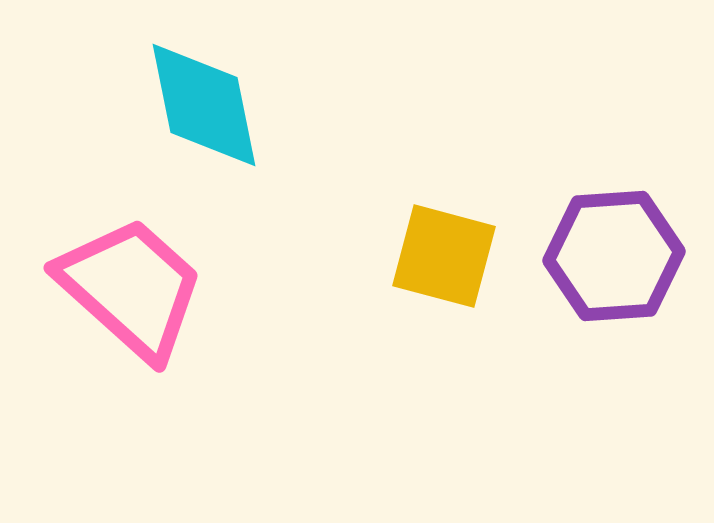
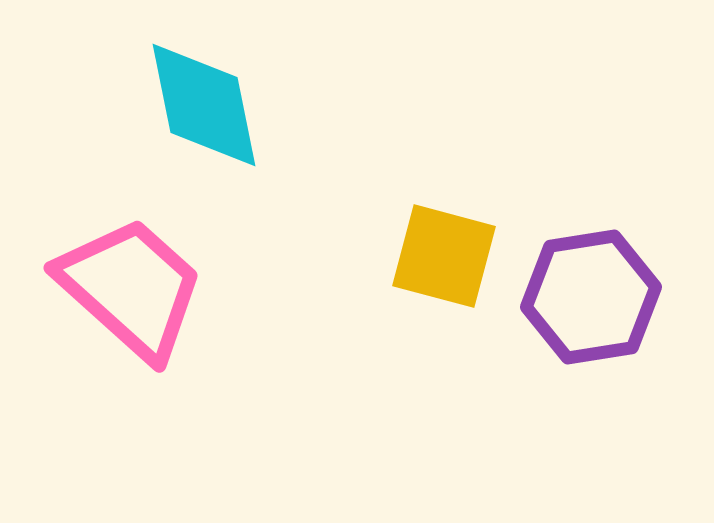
purple hexagon: moved 23 px left, 41 px down; rotated 5 degrees counterclockwise
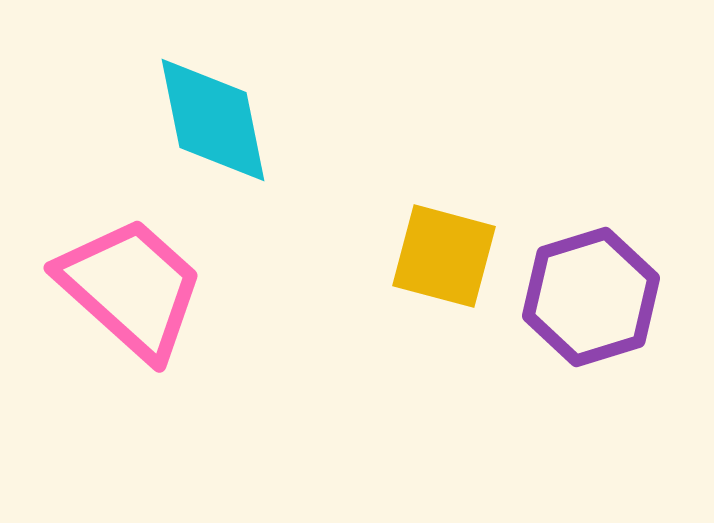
cyan diamond: moved 9 px right, 15 px down
purple hexagon: rotated 8 degrees counterclockwise
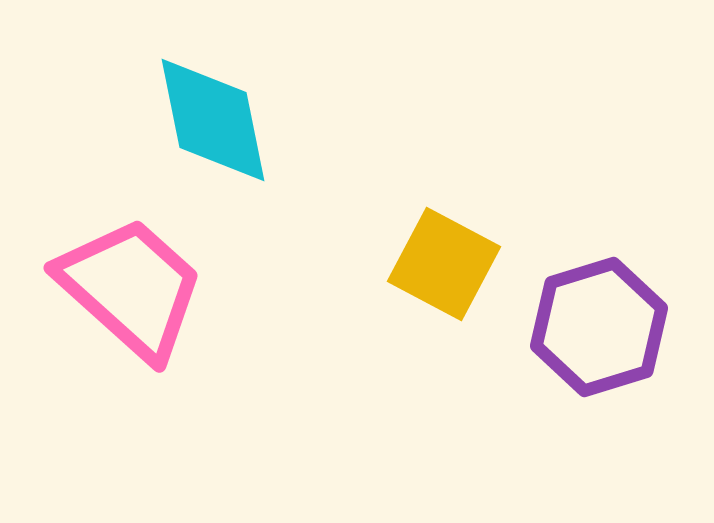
yellow square: moved 8 px down; rotated 13 degrees clockwise
purple hexagon: moved 8 px right, 30 px down
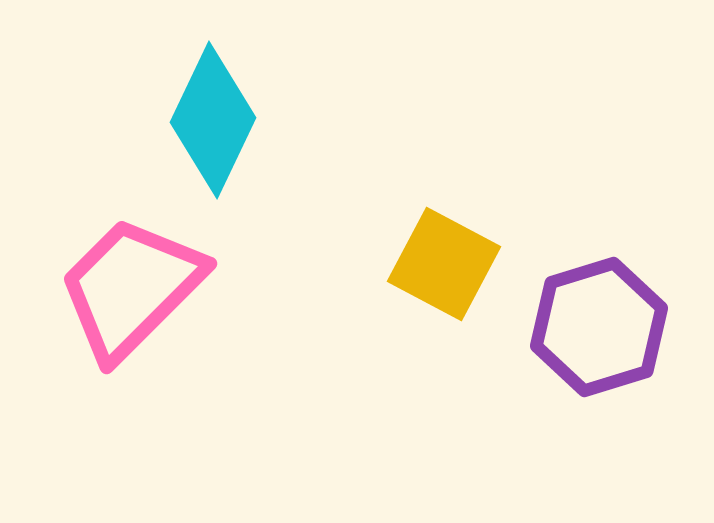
cyan diamond: rotated 37 degrees clockwise
pink trapezoid: rotated 87 degrees counterclockwise
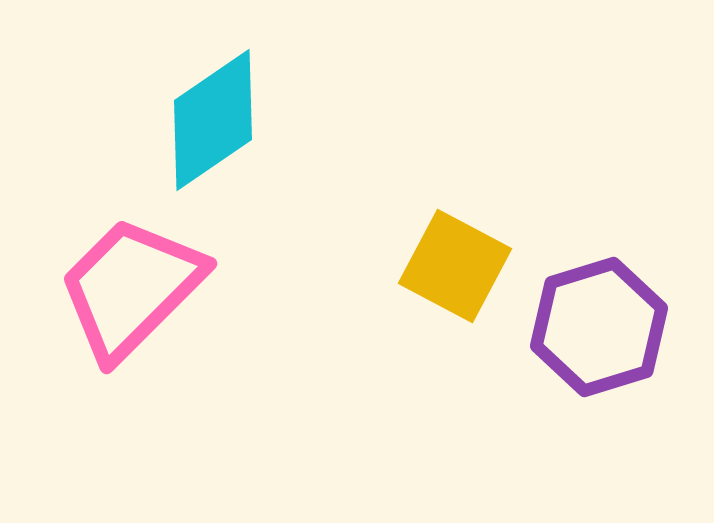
cyan diamond: rotated 30 degrees clockwise
yellow square: moved 11 px right, 2 px down
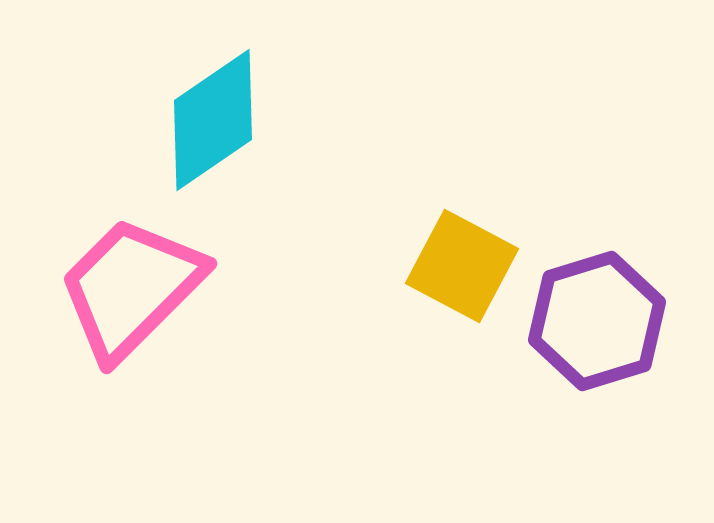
yellow square: moved 7 px right
purple hexagon: moved 2 px left, 6 px up
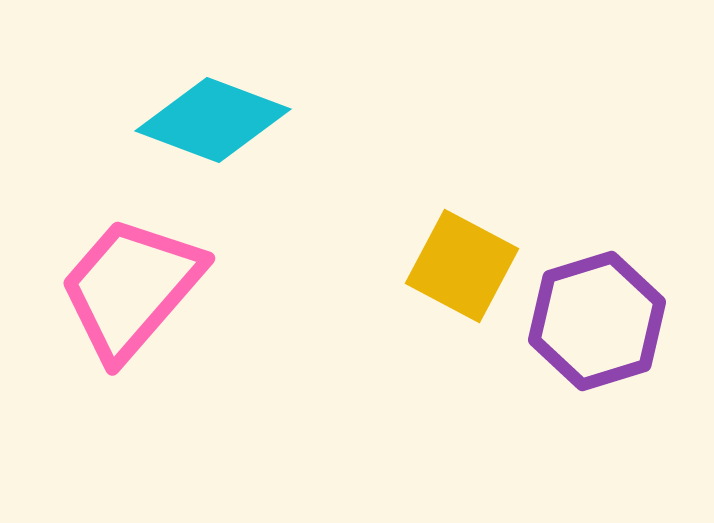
cyan diamond: rotated 55 degrees clockwise
pink trapezoid: rotated 4 degrees counterclockwise
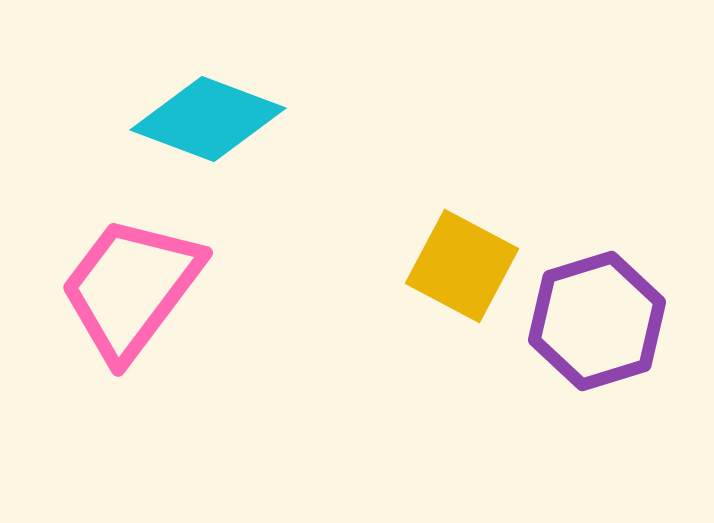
cyan diamond: moved 5 px left, 1 px up
pink trapezoid: rotated 4 degrees counterclockwise
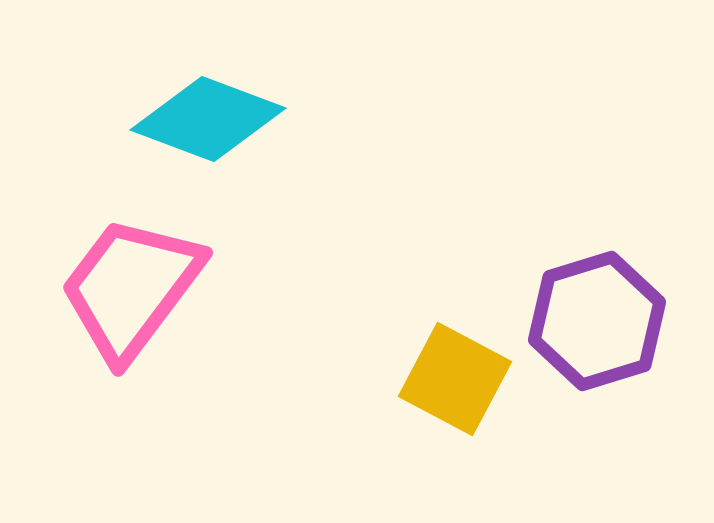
yellow square: moved 7 px left, 113 px down
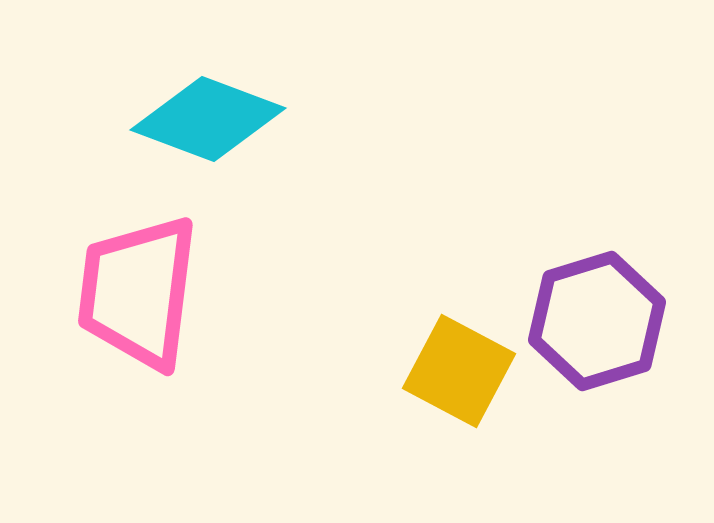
pink trapezoid: moved 7 px right, 4 px down; rotated 30 degrees counterclockwise
yellow square: moved 4 px right, 8 px up
